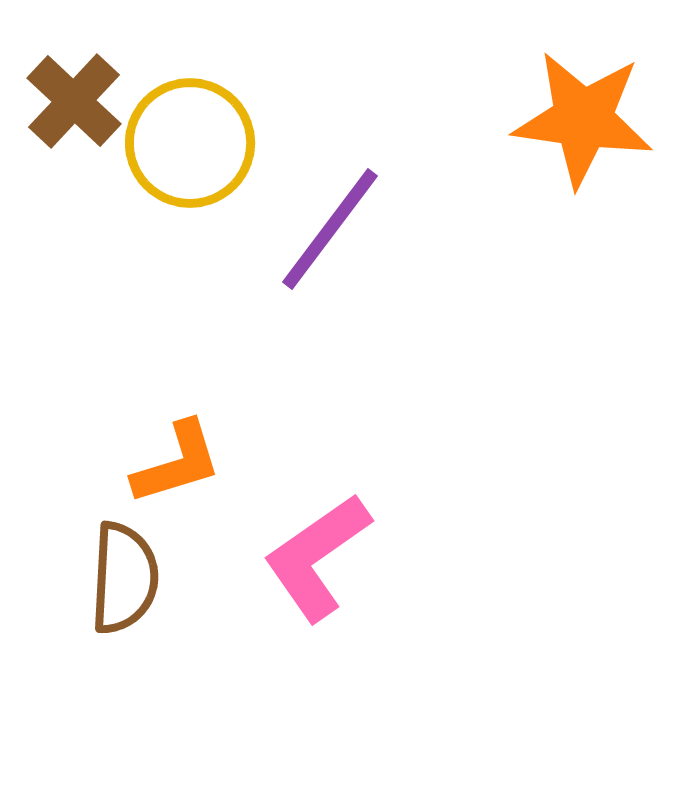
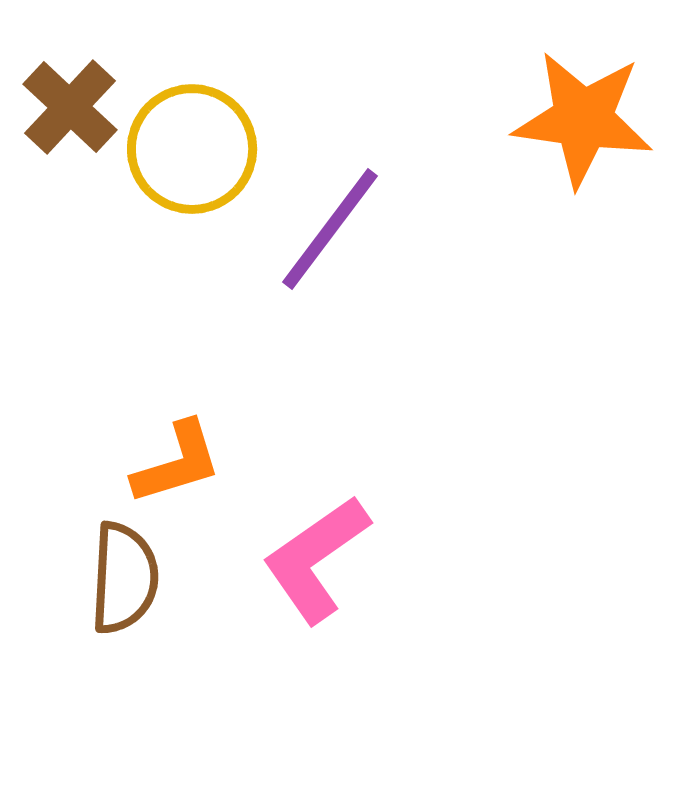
brown cross: moved 4 px left, 6 px down
yellow circle: moved 2 px right, 6 px down
pink L-shape: moved 1 px left, 2 px down
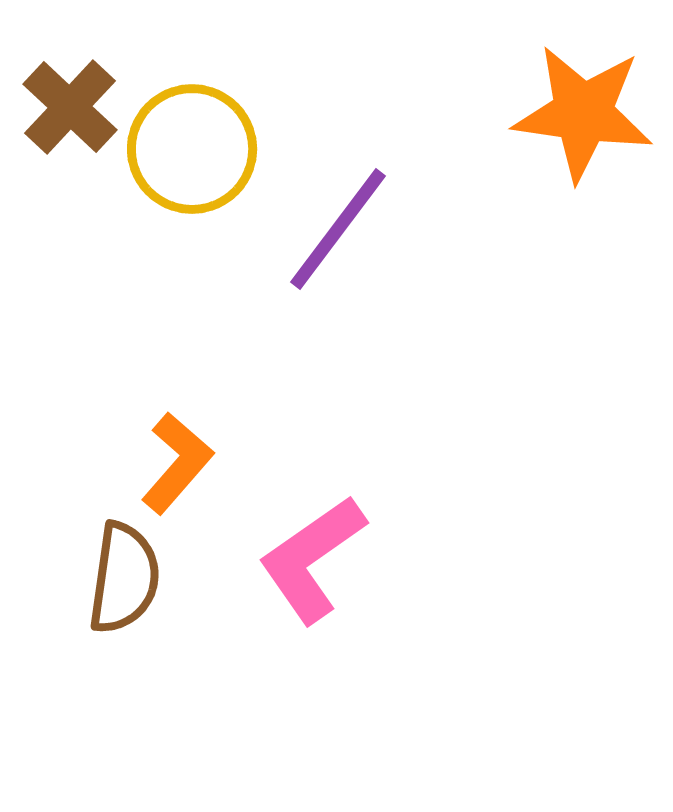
orange star: moved 6 px up
purple line: moved 8 px right
orange L-shape: rotated 32 degrees counterclockwise
pink L-shape: moved 4 px left
brown semicircle: rotated 5 degrees clockwise
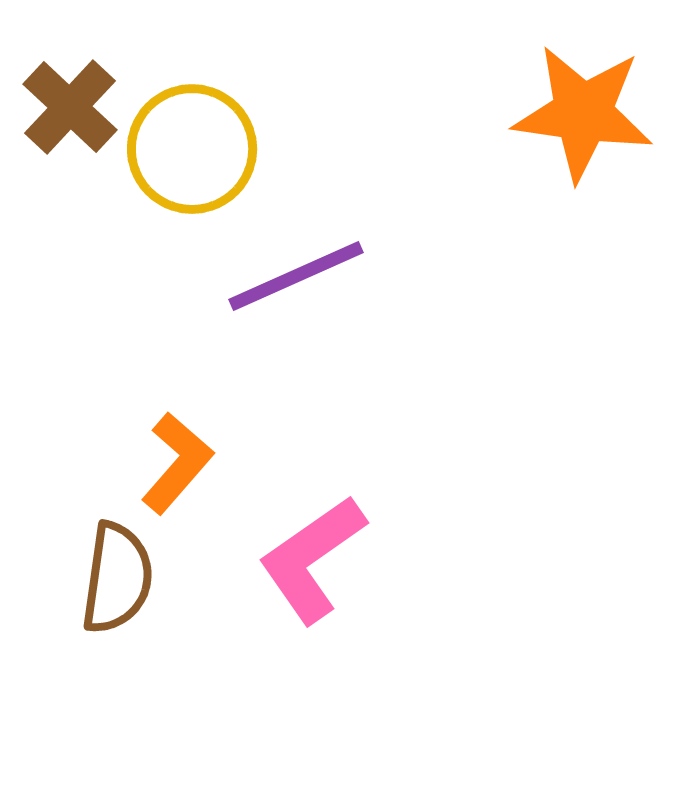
purple line: moved 42 px left, 47 px down; rotated 29 degrees clockwise
brown semicircle: moved 7 px left
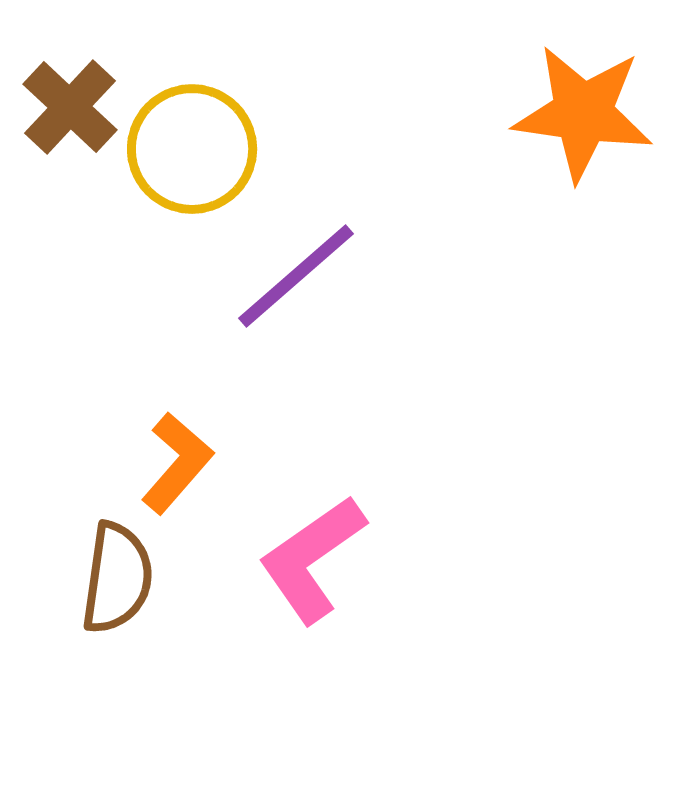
purple line: rotated 17 degrees counterclockwise
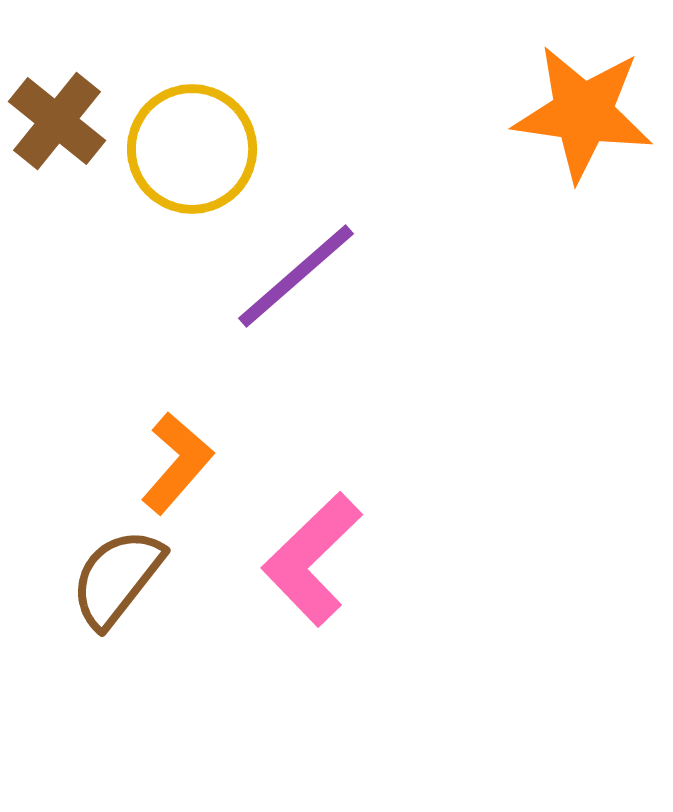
brown cross: moved 13 px left, 14 px down; rotated 4 degrees counterclockwise
pink L-shape: rotated 9 degrees counterclockwise
brown semicircle: rotated 150 degrees counterclockwise
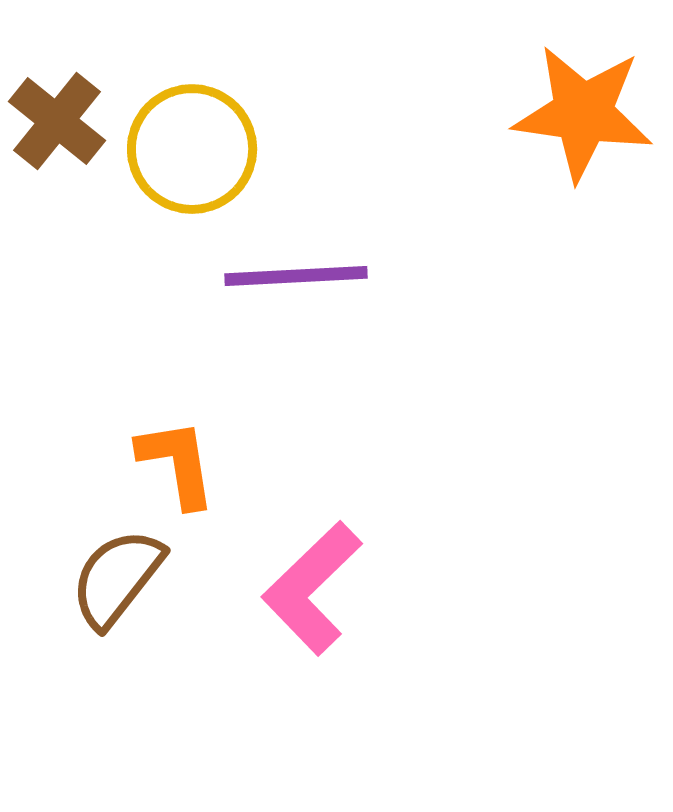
purple line: rotated 38 degrees clockwise
orange L-shape: rotated 50 degrees counterclockwise
pink L-shape: moved 29 px down
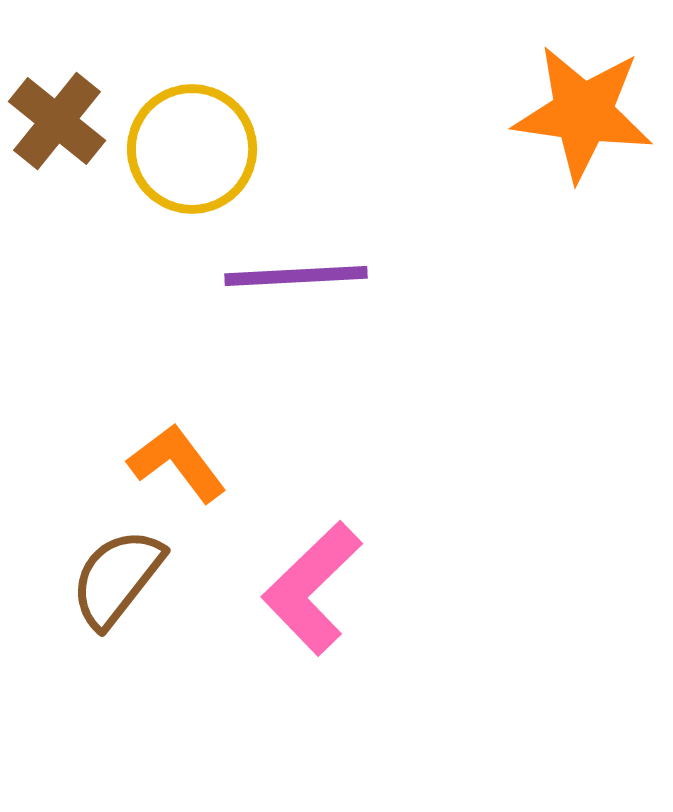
orange L-shape: rotated 28 degrees counterclockwise
